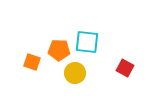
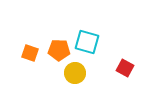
cyan square: rotated 10 degrees clockwise
orange square: moved 2 px left, 9 px up
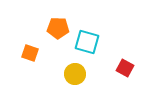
orange pentagon: moved 1 px left, 22 px up
yellow circle: moved 1 px down
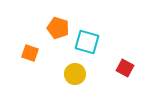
orange pentagon: rotated 15 degrees clockwise
